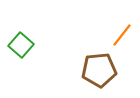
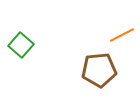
orange line: rotated 25 degrees clockwise
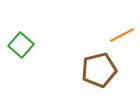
brown pentagon: rotated 8 degrees counterclockwise
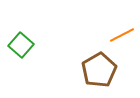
brown pentagon: rotated 16 degrees counterclockwise
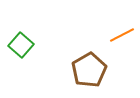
brown pentagon: moved 10 px left
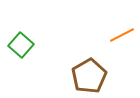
brown pentagon: moved 6 px down
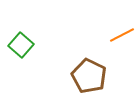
brown pentagon: rotated 16 degrees counterclockwise
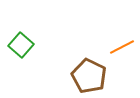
orange line: moved 12 px down
